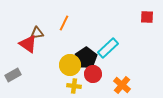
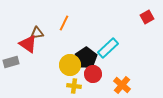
red square: rotated 32 degrees counterclockwise
gray rectangle: moved 2 px left, 13 px up; rotated 14 degrees clockwise
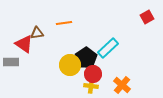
orange line: rotated 56 degrees clockwise
red triangle: moved 4 px left
gray rectangle: rotated 14 degrees clockwise
yellow cross: moved 17 px right
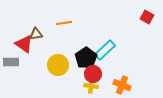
red square: rotated 32 degrees counterclockwise
brown triangle: moved 1 px left, 1 px down
cyan rectangle: moved 3 px left, 2 px down
yellow circle: moved 12 px left
orange cross: rotated 18 degrees counterclockwise
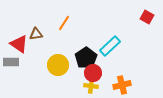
orange line: rotated 49 degrees counterclockwise
red triangle: moved 5 px left
cyan rectangle: moved 5 px right, 4 px up
red circle: moved 1 px up
orange cross: rotated 36 degrees counterclockwise
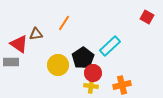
black pentagon: moved 3 px left
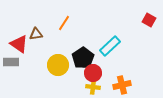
red square: moved 2 px right, 3 px down
yellow cross: moved 2 px right, 1 px down
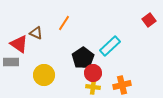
red square: rotated 24 degrees clockwise
brown triangle: moved 1 px up; rotated 32 degrees clockwise
yellow circle: moved 14 px left, 10 px down
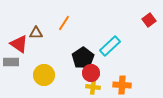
brown triangle: rotated 24 degrees counterclockwise
red circle: moved 2 px left
orange cross: rotated 18 degrees clockwise
